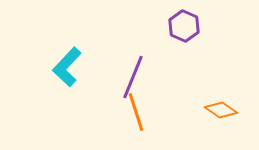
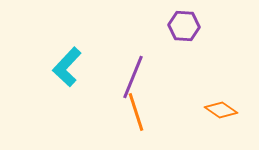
purple hexagon: rotated 20 degrees counterclockwise
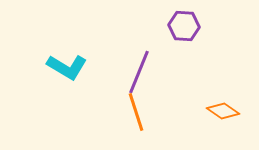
cyan L-shape: rotated 102 degrees counterclockwise
purple line: moved 6 px right, 5 px up
orange diamond: moved 2 px right, 1 px down
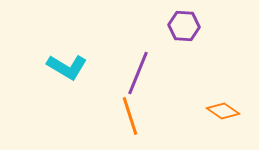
purple line: moved 1 px left, 1 px down
orange line: moved 6 px left, 4 px down
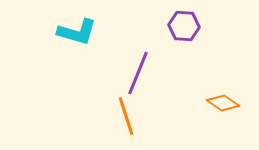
cyan L-shape: moved 10 px right, 35 px up; rotated 15 degrees counterclockwise
orange diamond: moved 8 px up
orange line: moved 4 px left
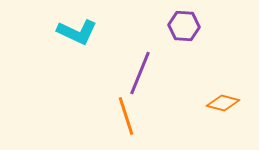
cyan L-shape: rotated 9 degrees clockwise
purple line: moved 2 px right
orange diamond: rotated 20 degrees counterclockwise
